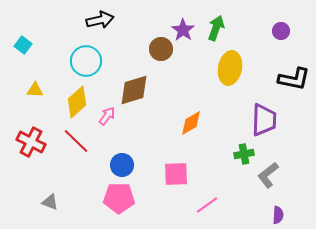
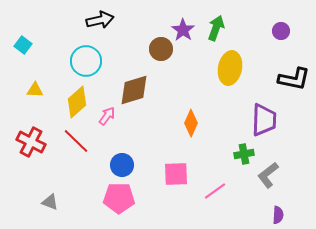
orange diamond: rotated 36 degrees counterclockwise
pink line: moved 8 px right, 14 px up
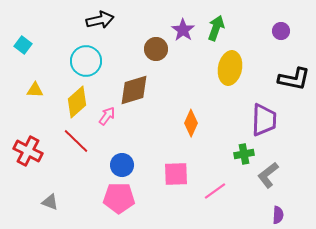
brown circle: moved 5 px left
red cross: moved 3 px left, 9 px down
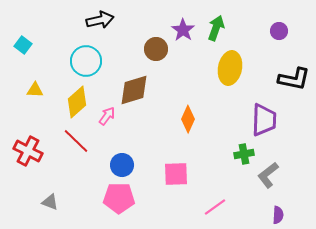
purple circle: moved 2 px left
orange diamond: moved 3 px left, 4 px up
pink line: moved 16 px down
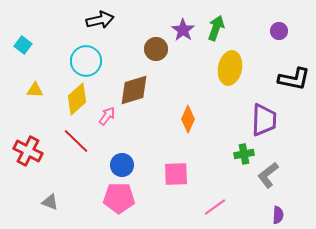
yellow diamond: moved 3 px up
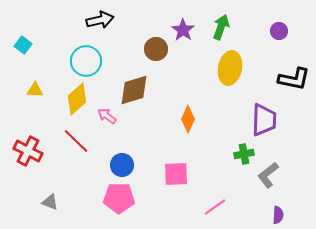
green arrow: moved 5 px right, 1 px up
pink arrow: rotated 90 degrees counterclockwise
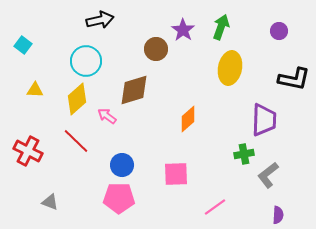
orange diamond: rotated 24 degrees clockwise
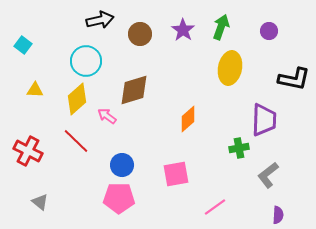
purple circle: moved 10 px left
brown circle: moved 16 px left, 15 px up
green cross: moved 5 px left, 6 px up
pink square: rotated 8 degrees counterclockwise
gray triangle: moved 10 px left; rotated 18 degrees clockwise
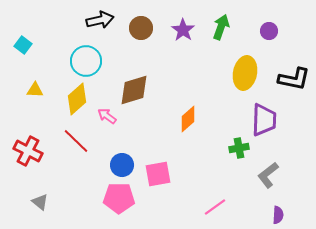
brown circle: moved 1 px right, 6 px up
yellow ellipse: moved 15 px right, 5 px down
pink square: moved 18 px left
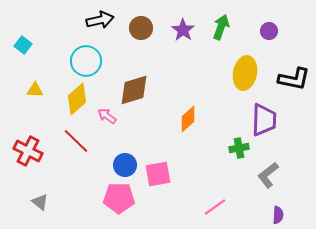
blue circle: moved 3 px right
